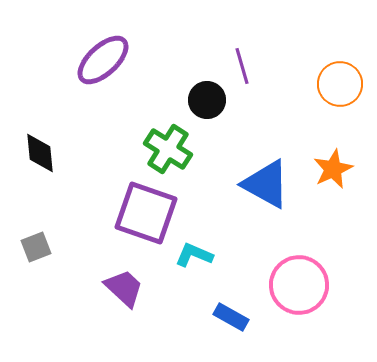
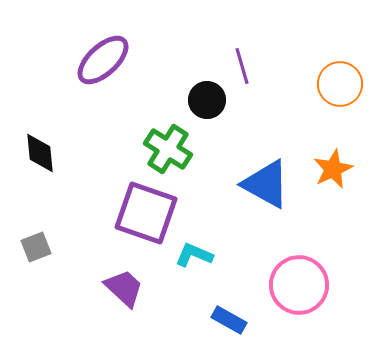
blue rectangle: moved 2 px left, 3 px down
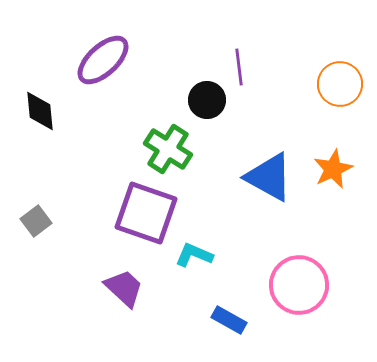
purple line: moved 3 px left, 1 px down; rotated 9 degrees clockwise
black diamond: moved 42 px up
blue triangle: moved 3 px right, 7 px up
gray square: moved 26 px up; rotated 16 degrees counterclockwise
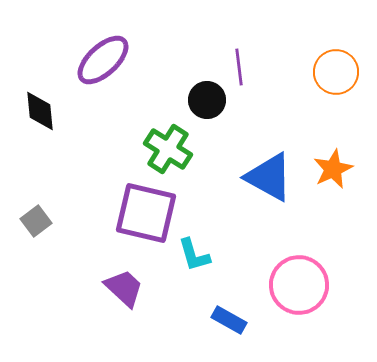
orange circle: moved 4 px left, 12 px up
purple square: rotated 6 degrees counterclockwise
cyan L-shape: rotated 129 degrees counterclockwise
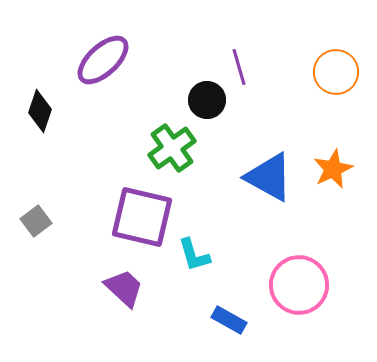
purple line: rotated 9 degrees counterclockwise
black diamond: rotated 24 degrees clockwise
green cross: moved 4 px right, 1 px up; rotated 21 degrees clockwise
purple square: moved 4 px left, 4 px down
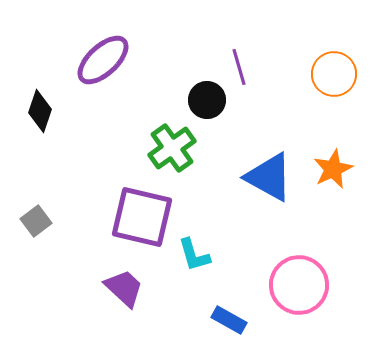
orange circle: moved 2 px left, 2 px down
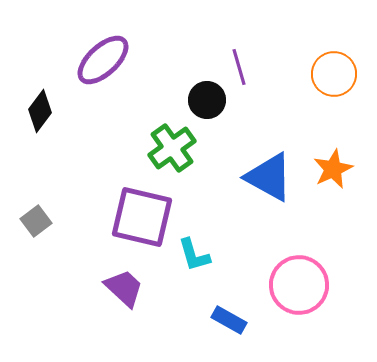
black diamond: rotated 18 degrees clockwise
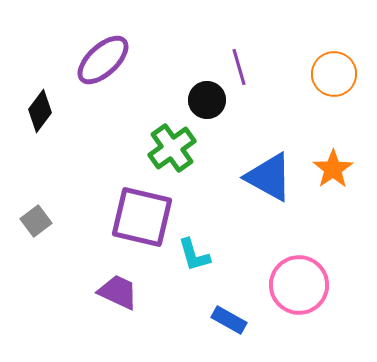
orange star: rotated 9 degrees counterclockwise
purple trapezoid: moved 6 px left, 4 px down; rotated 18 degrees counterclockwise
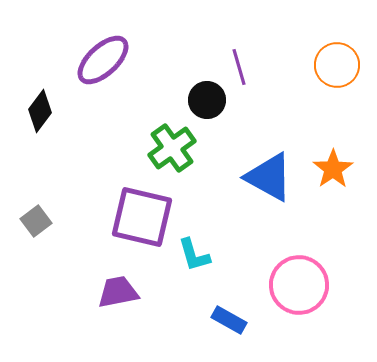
orange circle: moved 3 px right, 9 px up
purple trapezoid: rotated 36 degrees counterclockwise
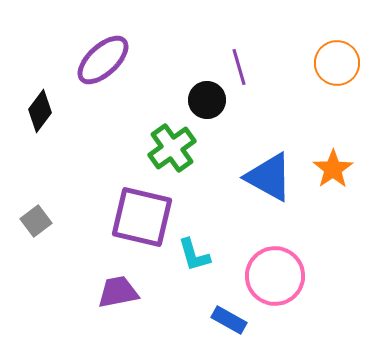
orange circle: moved 2 px up
pink circle: moved 24 px left, 9 px up
